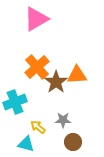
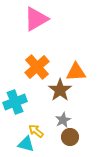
orange triangle: moved 1 px left, 3 px up
brown star: moved 4 px right, 8 px down
gray star: rotated 28 degrees counterclockwise
yellow arrow: moved 2 px left, 4 px down
brown circle: moved 3 px left, 5 px up
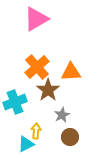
orange triangle: moved 5 px left
brown star: moved 12 px left
gray star: moved 1 px left, 5 px up
yellow arrow: rotated 56 degrees clockwise
cyan triangle: rotated 42 degrees counterclockwise
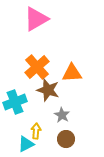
orange triangle: moved 1 px right, 1 px down
brown star: rotated 20 degrees counterclockwise
gray star: rotated 14 degrees counterclockwise
brown circle: moved 4 px left, 2 px down
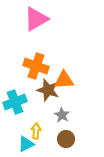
orange cross: moved 1 px left, 1 px up; rotated 30 degrees counterclockwise
orange triangle: moved 8 px left, 7 px down
